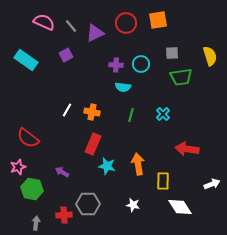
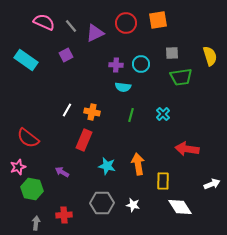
red rectangle: moved 9 px left, 4 px up
gray hexagon: moved 14 px right, 1 px up
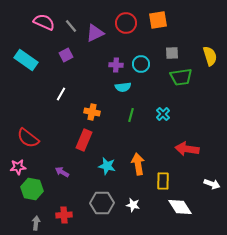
cyan semicircle: rotated 14 degrees counterclockwise
white line: moved 6 px left, 16 px up
pink star: rotated 14 degrees clockwise
white arrow: rotated 42 degrees clockwise
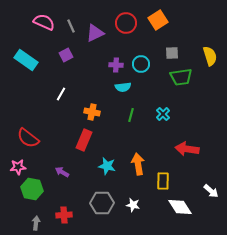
orange square: rotated 24 degrees counterclockwise
gray line: rotated 16 degrees clockwise
white arrow: moved 1 px left, 7 px down; rotated 21 degrees clockwise
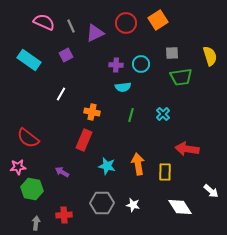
cyan rectangle: moved 3 px right
yellow rectangle: moved 2 px right, 9 px up
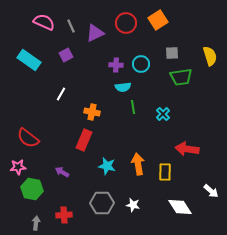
green line: moved 2 px right, 8 px up; rotated 24 degrees counterclockwise
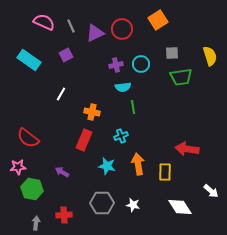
red circle: moved 4 px left, 6 px down
purple cross: rotated 16 degrees counterclockwise
cyan cross: moved 42 px left, 22 px down; rotated 24 degrees clockwise
